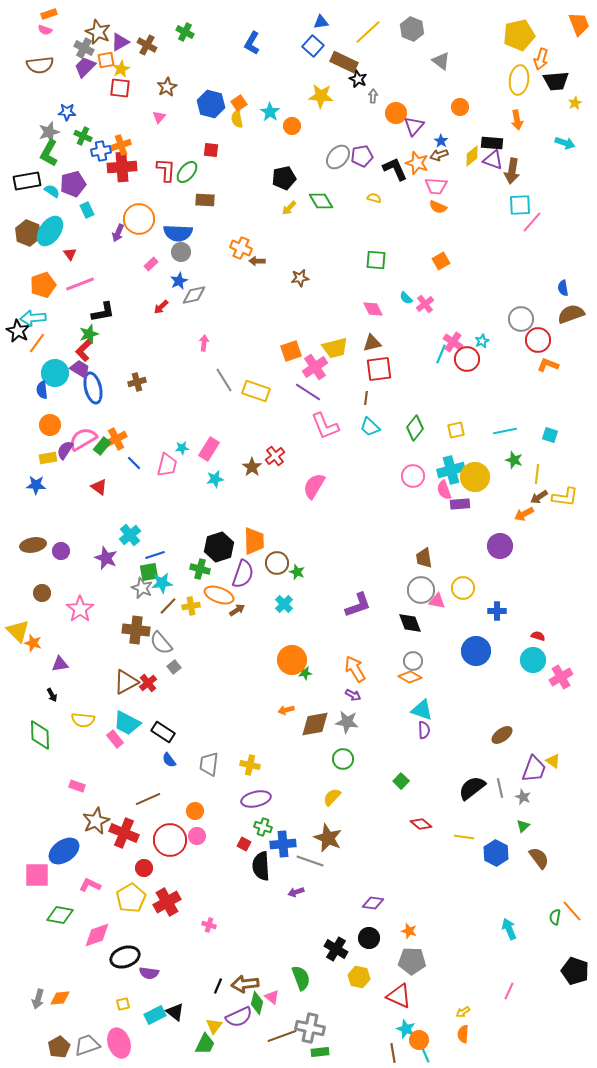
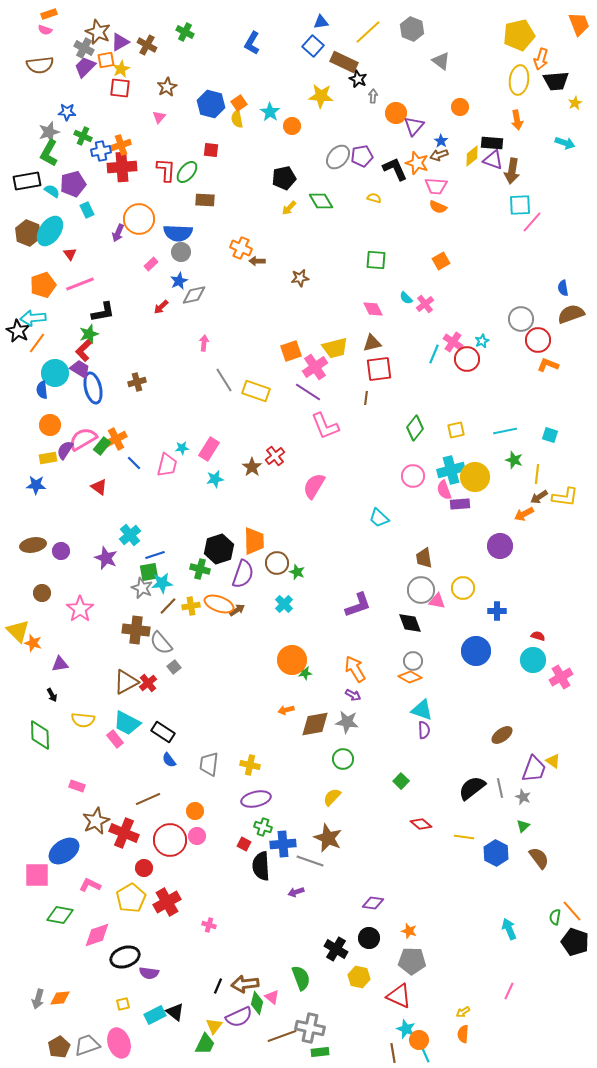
cyan line at (441, 354): moved 7 px left
cyan trapezoid at (370, 427): moved 9 px right, 91 px down
black hexagon at (219, 547): moved 2 px down
orange ellipse at (219, 595): moved 9 px down
black pentagon at (575, 971): moved 29 px up
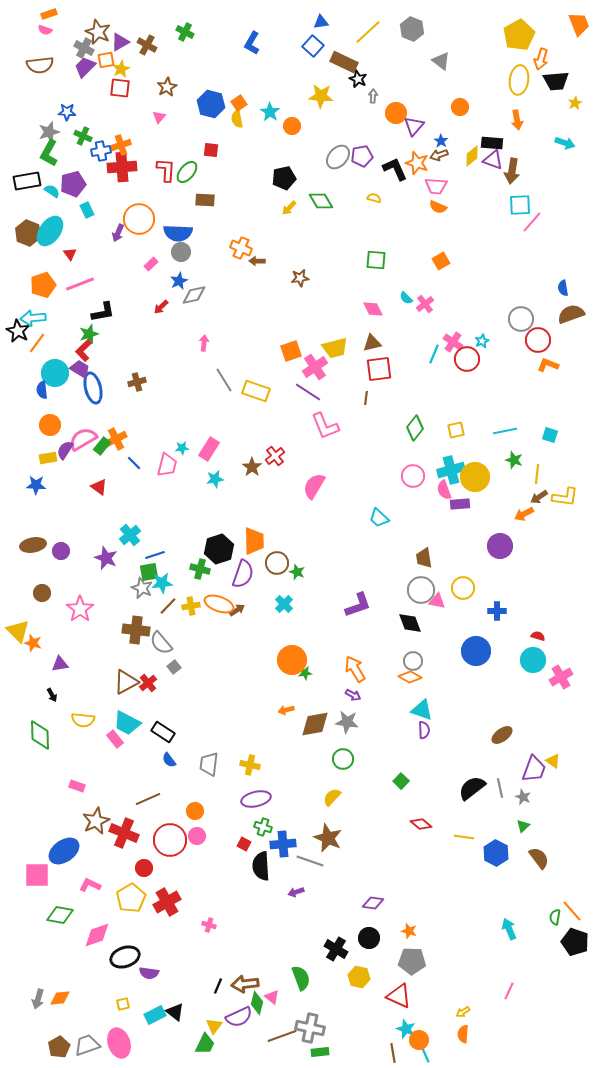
yellow pentagon at (519, 35): rotated 16 degrees counterclockwise
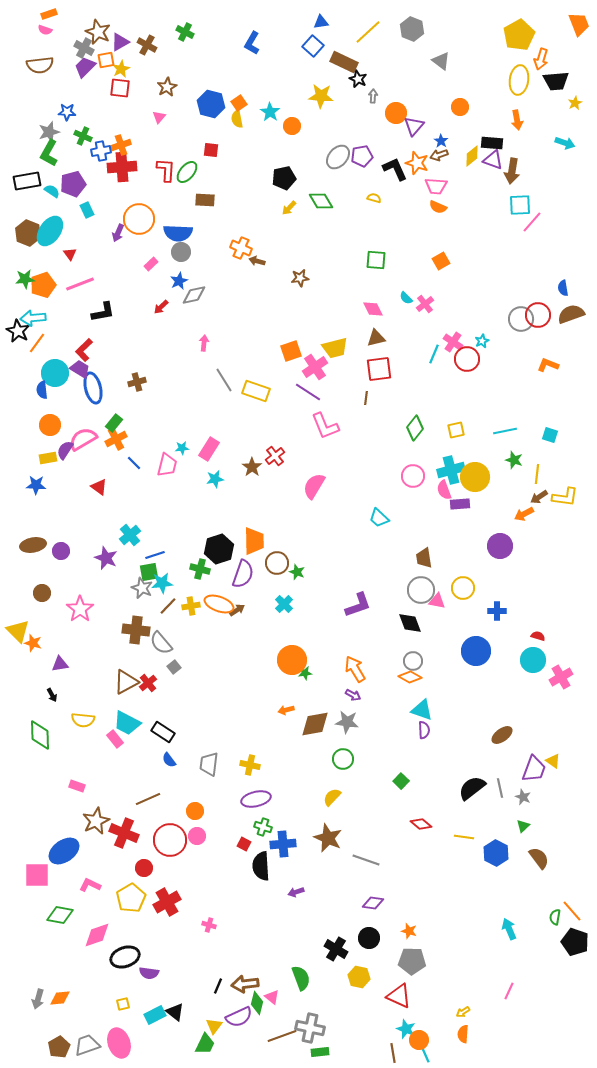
brown arrow at (257, 261): rotated 14 degrees clockwise
green star at (89, 334): moved 64 px left, 55 px up; rotated 12 degrees clockwise
red circle at (538, 340): moved 25 px up
brown triangle at (372, 343): moved 4 px right, 5 px up
green rectangle at (102, 446): moved 12 px right, 23 px up
gray line at (310, 861): moved 56 px right, 1 px up
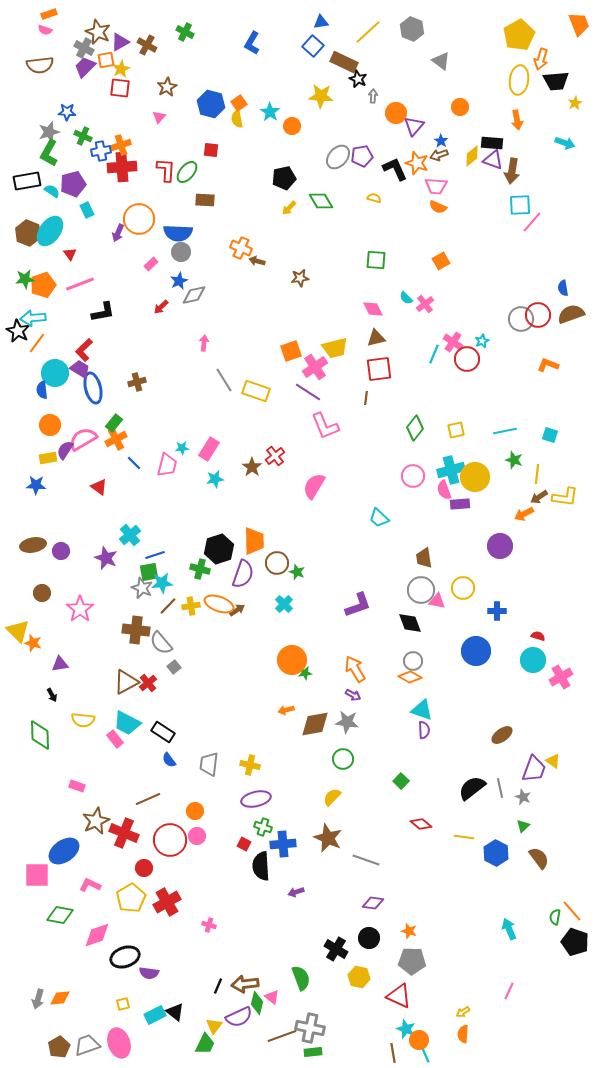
green rectangle at (320, 1052): moved 7 px left
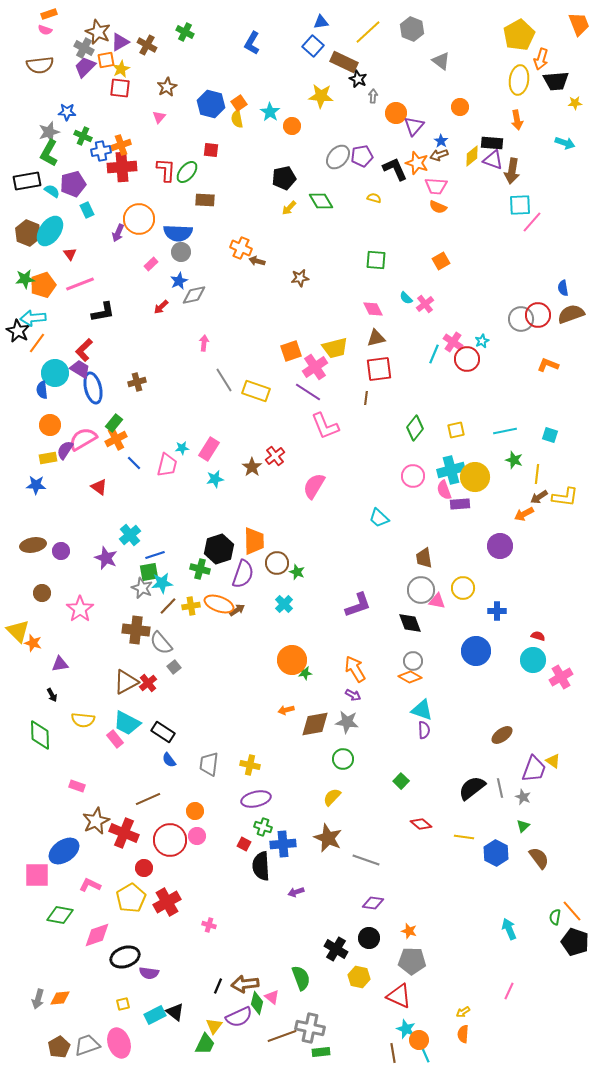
yellow star at (575, 103): rotated 24 degrees clockwise
green rectangle at (313, 1052): moved 8 px right
